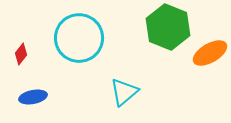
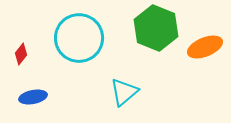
green hexagon: moved 12 px left, 1 px down
orange ellipse: moved 5 px left, 6 px up; rotated 8 degrees clockwise
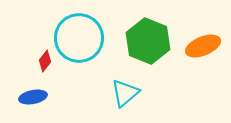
green hexagon: moved 8 px left, 13 px down
orange ellipse: moved 2 px left, 1 px up
red diamond: moved 24 px right, 7 px down
cyan triangle: moved 1 px right, 1 px down
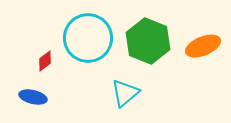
cyan circle: moved 9 px right
red diamond: rotated 15 degrees clockwise
blue ellipse: rotated 24 degrees clockwise
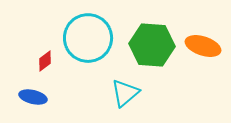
green hexagon: moved 4 px right, 4 px down; rotated 18 degrees counterclockwise
orange ellipse: rotated 40 degrees clockwise
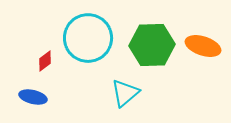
green hexagon: rotated 6 degrees counterclockwise
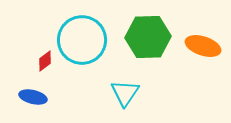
cyan circle: moved 6 px left, 2 px down
green hexagon: moved 4 px left, 8 px up
cyan triangle: rotated 16 degrees counterclockwise
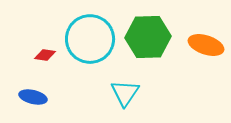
cyan circle: moved 8 px right, 1 px up
orange ellipse: moved 3 px right, 1 px up
red diamond: moved 6 px up; rotated 45 degrees clockwise
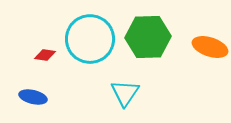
orange ellipse: moved 4 px right, 2 px down
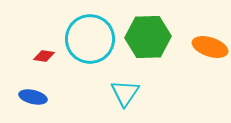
red diamond: moved 1 px left, 1 px down
